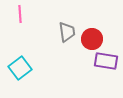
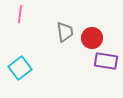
pink line: rotated 12 degrees clockwise
gray trapezoid: moved 2 px left
red circle: moved 1 px up
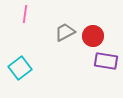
pink line: moved 5 px right
gray trapezoid: rotated 110 degrees counterclockwise
red circle: moved 1 px right, 2 px up
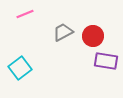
pink line: rotated 60 degrees clockwise
gray trapezoid: moved 2 px left
